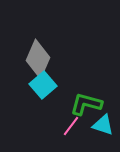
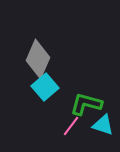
cyan square: moved 2 px right, 2 px down
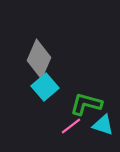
gray diamond: moved 1 px right
pink line: rotated 15 degrees clockwise
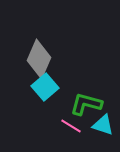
pink line: rotated 70 degrees clockwise
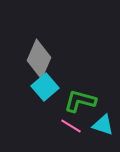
green L-shape: moved 6 px left, 3 px up
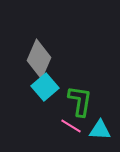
green L-shape: rotated 84 degrees clockwise
cyan triangle: moved 3 px left, 5 px down; rotated 15 degrees counterclockwise
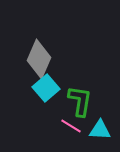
cyan square: moved 1 px right, 1 px down
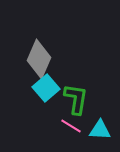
green L-shape: moved 4 px left, 2 px up
